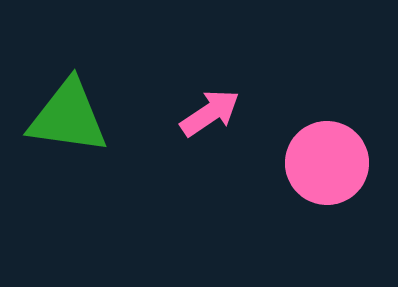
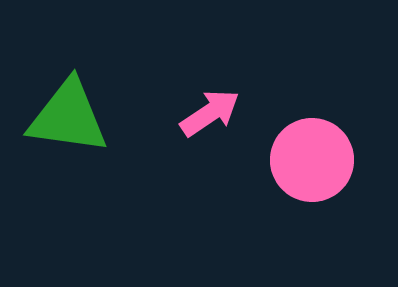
pink circle: moved 15 px left, 3 px up
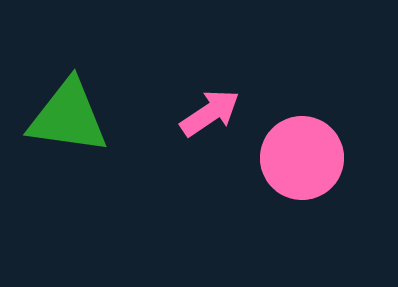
pink circle: moved 10 px left, 2 px up
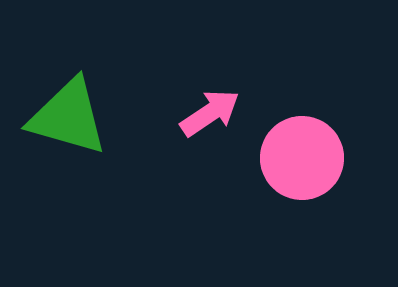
green triangle: rotated 8 degrees clockwise
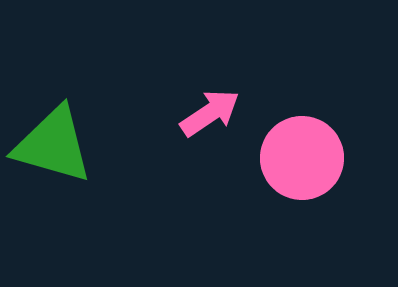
green triangle: moved 15 px left, 28 px down
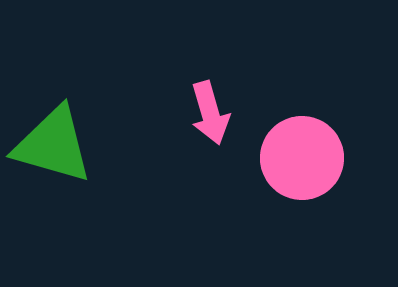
pink arrow: rotated 108 degrees clockwise
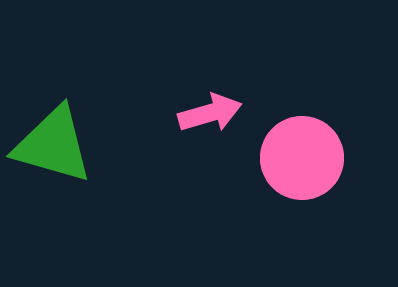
pink arrow: rotated 90 degrees counterclockwise
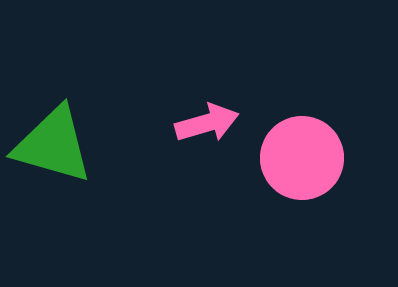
pink arrow: moved 3 px left, 10 px down
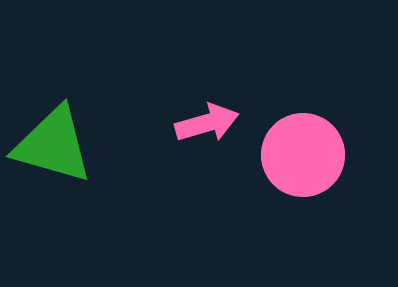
pink circle: moved 1 px right, 3 px up
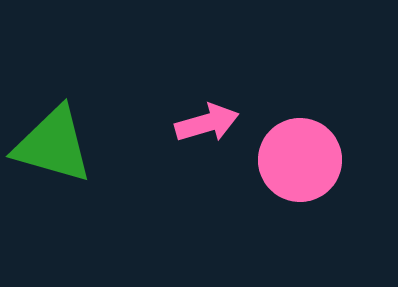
pink circle: moved 3 px left, 5 px down
